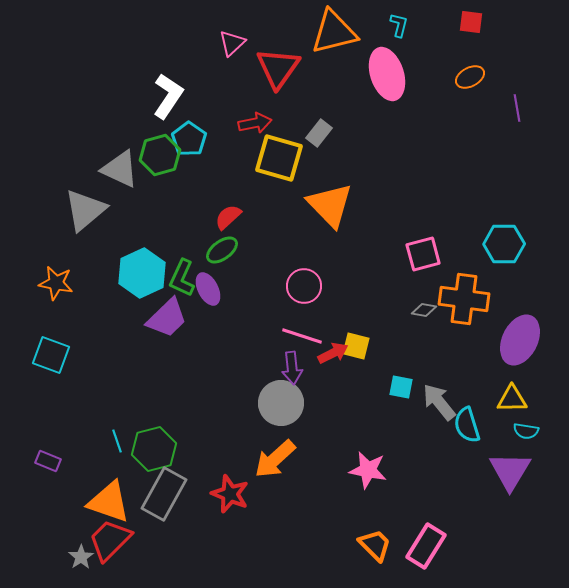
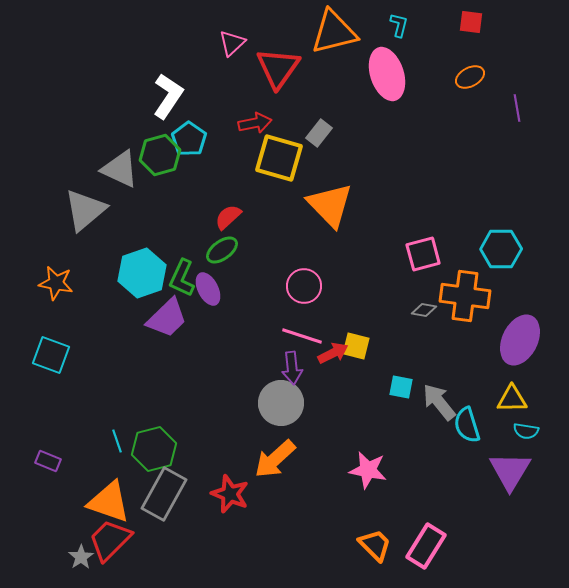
cyan hexagon at (504, 244): moved 3 px left, 5 px down
cyan hexagon at (142, 273): rotated 6 degrees clockwise
orange cross at (464, 299): moved 1 px right, 3 px up
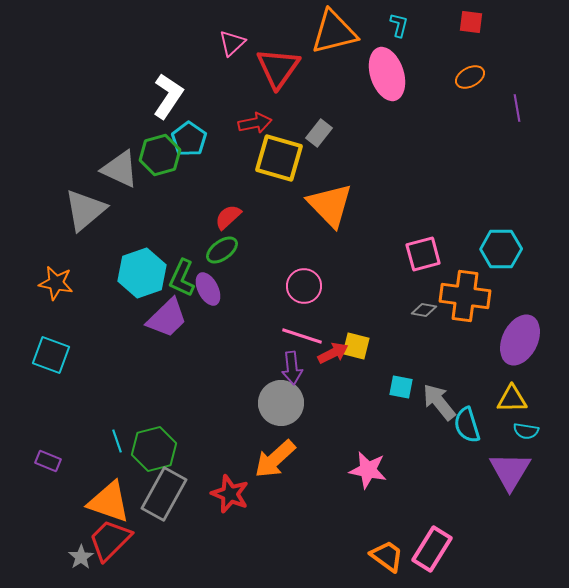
orange trapezoid at (375, 545): moved 12 px right, 11 px down; rotated 9 degrees counterclockwise
pink rectangle at (426, 546): moved 6 px right, 3 px down
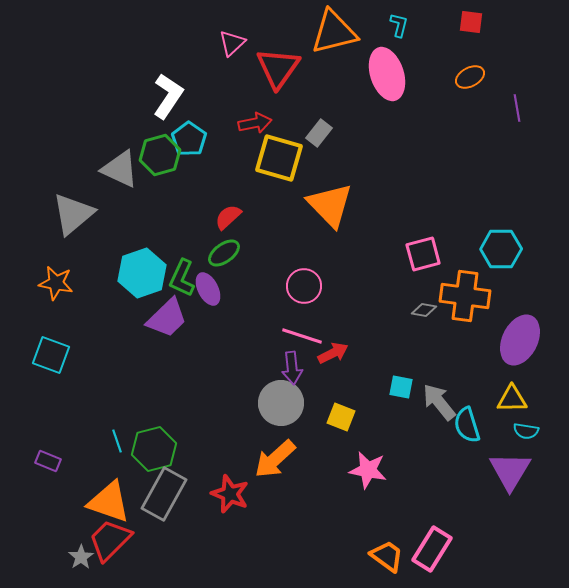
gray triangle at (85, 210): moved 12 px left, 4 px down
green ellipse at (222, 250): moved 2 px right, 3 px down
yellow square at (356, 346): moved 15 px left, 71 px down; rotated 8 degrees clockwise
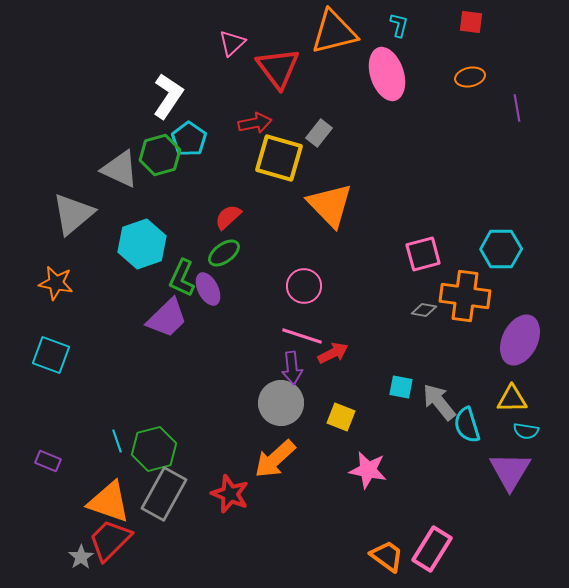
red triangle at (278, 68): rotated 12 degrees counterclockwise
orange ellipse at (470, 77): rotated 16 degrees clockwise
cyan hexagon at (142, 273): moved 29 px up
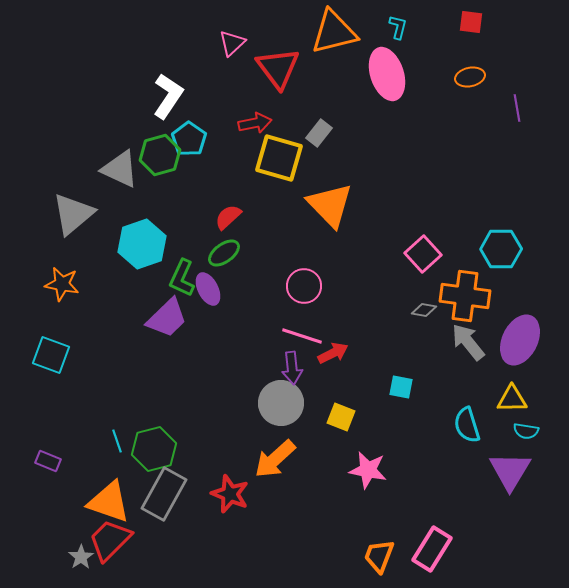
cyan L-shape at (399, 25): moved 1 px left, 2 px down
pink square at (423, 254): rotated 27 degrees counterclockwise
orange star at (56, 283): moved 6 px right, 1 px down
gray arrow at (439, 402): moved 29 px right, 60 px up
orange trapezoid at (387, 556): moved 8 px left; rotated 105 degrees counterclockwise
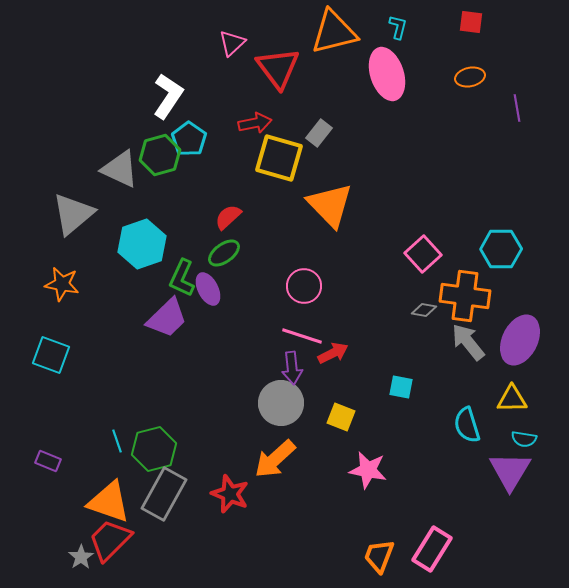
cyan semicircle at (526, 431): moved 2 px left, 8 px down
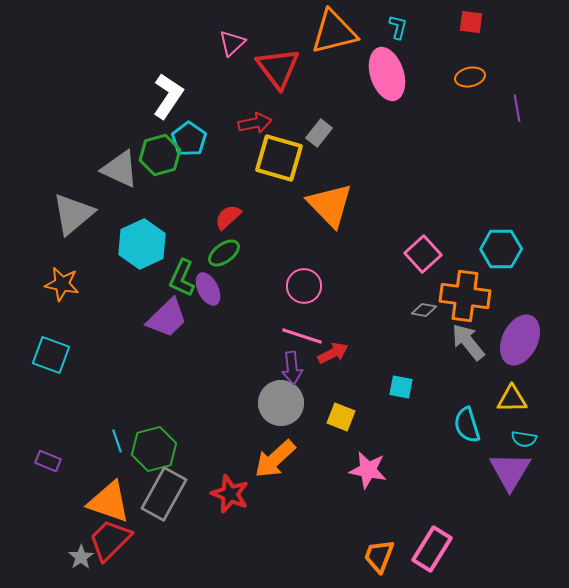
cyan hexagon at (142, 244): rotated 6 degrees counterclockwise
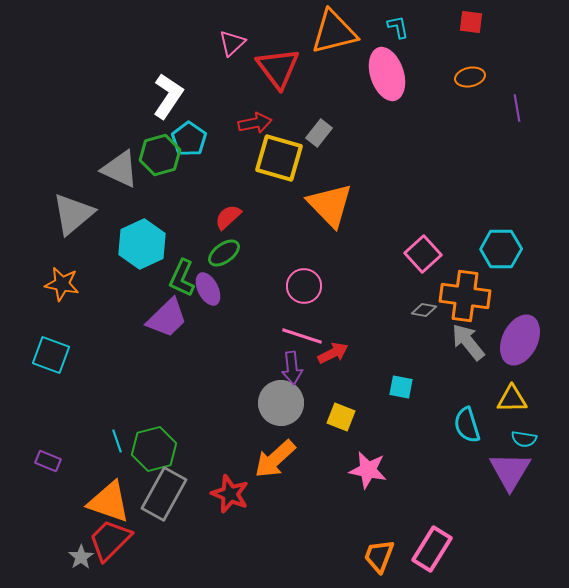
cyan L-shape at (398, 27): rotated 25 degrees counterclockwise
